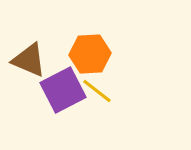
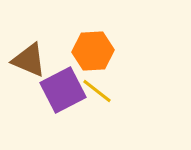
orange hexagon: moved 3 px right, 3 px up
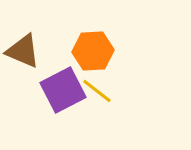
brown triangle: moved 6 px left, 9 px up
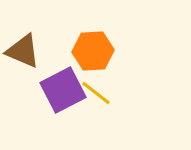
yellow line: moved 1 px left, 2 px down
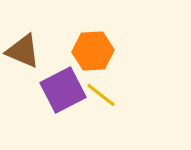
yellow line: moved 5 px right, 2 px down
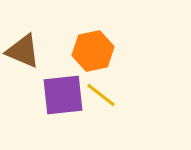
orange hexagon: rotated 9 degrees counterclockwise
purple square: moved 5 px down; rotated 21 degrees clockwise
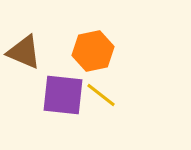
brown triangle: moved 1 px right, 1 px down
purple square: rotated 12 degrees clockwise
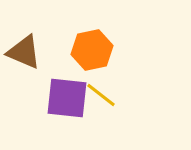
orange hexagon: moved 1 px left, 1 px up
purple square: moved 4 px right, 3 px down
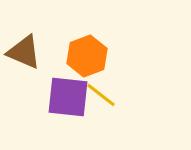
orange hexagon: moved 5 px left, 6 px down; rotated 9 degrees counterclockwise
purple square: moved 1 px right, 1 px up
